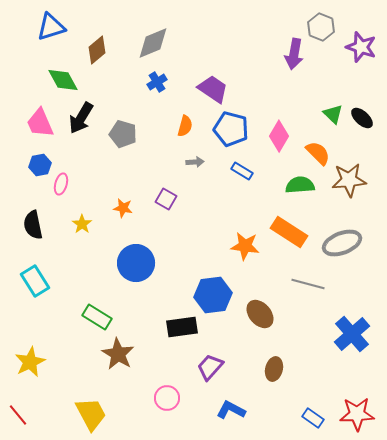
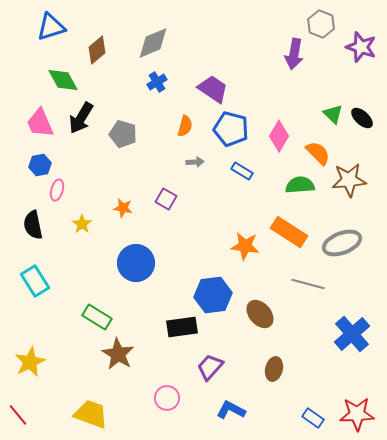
gray hexagon at (321, 27): moved 3 px up
pink ellipse at (61, 184): moved 4 px left, 6 px down
yellow trapezoid at (91, 414): rotated 42 degrees counterclockwise
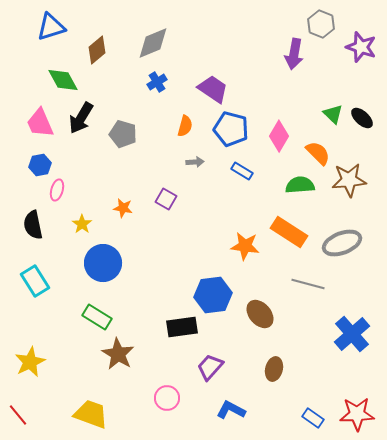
blue circle at (136, 263): moved 33 px left
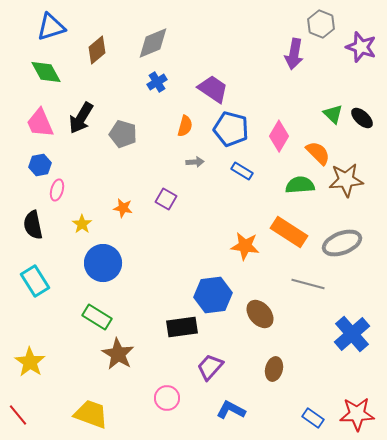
green diamond at (63, 80): moved 17 px left, 8 px up
brown star at (349, 180): moved 3 px left
yellow star at (30, 362): rotated 12 degrees counterclockwise
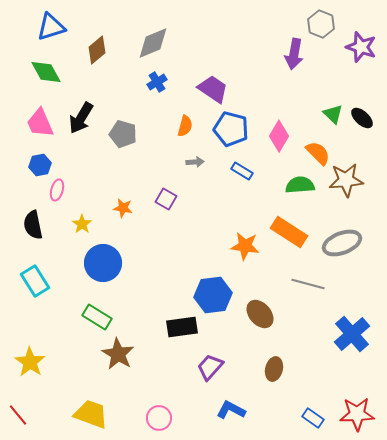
pink circle at (167, 398): moved 8 px left, 20 px down
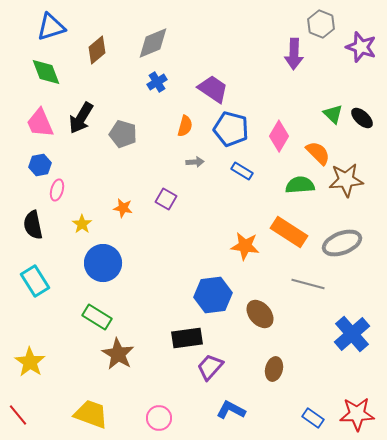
purple arrow at (294, 54): rotated 8 degrees counterclockwise
green diamond at (46, 72): rotated 8 degrees clockwise
black rectangle at (182, 327): moved 5 px right, 11 px down
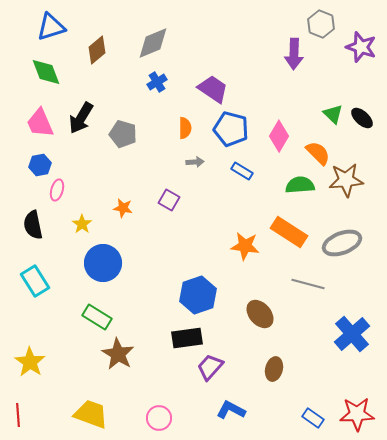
orange semicircle at (185, 126): moved 2 px down; rotated 15 degrees counterclockwise
purple square at (166, 199): moved 3 px right, 1 px down
blue hexagon at (213, 295): moved 15 px left; rotated 12 degrees counterclockwise
red line at (18, 415): rotated 35 degrees clockwise
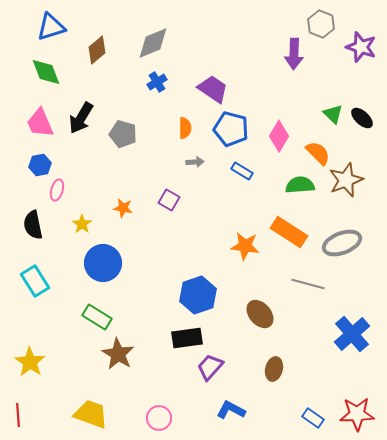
brown star at (346, 180): rotated 16 degrees counterclockwise
